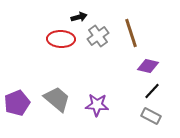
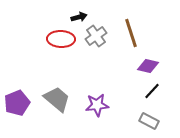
gray cross: moved 2 px left
purple star: rotated 10 degrees counterclockwise
gray rectangle: moved 2 px left, 5 px down
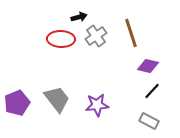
gray trapezoid: rotated 12 degrees clockwise
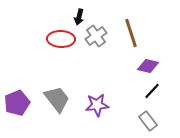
black arrow: rotated 119 degrees clockwise
gray rectangle: moved 1 px left; rotated 24 degrees clockwise
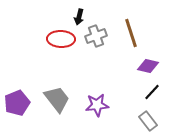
gray cross: rotated 15 degrees clockwise
black line: moved 1 px down
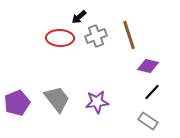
black arrow: rotated 35 degrees clockwise
brown line: moved 2 px left, 2 px down
red ellipse: moved 1 px left, 1 px up
purple star: moved 3 px up
gray rectangle: rotated 18 degrees counterclockwise
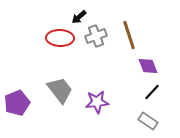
purple diamond: rotated 55 degrees clockwise
gray trapezoid: moved 3 px right, 9 px up
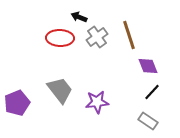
black arrow: rotated 63 degrees clockwise
gray cross: moved 1 px right, 1 px down; rotated 15 degrees counterclockwise
